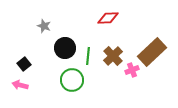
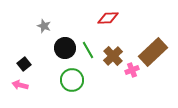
brown rectangle: moved 1 px right
green line: moved 6 px up; rotated 36 degrees counterclockwise
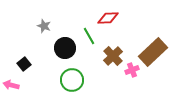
green line: moved 1 px right, 14 px up
pink arrow: moved 9 px left
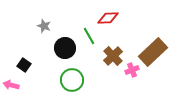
black square: moved 1 px down; rotated 16 degrees counterclockwise
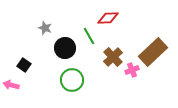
gray star: moved 1 px right, 2 px down
brown cross: moved 1 px down
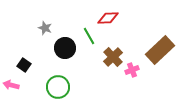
brown rectangle: moved 7 px right, 2 px up
green circle: moved 14 px left, 7 px down
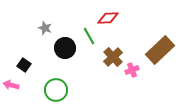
green circle: moved 2 px left, 3 px down
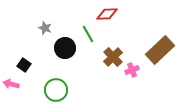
red diamond: moved 1 px left, 4 px up
green line: moved 1 px left, 2 px up
pink arrow: moved 1 px up
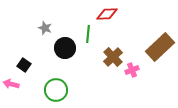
green line: rotated 36 degrees clockwise
brown rectangle: moved 3 px up
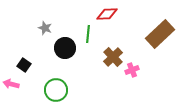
brown rectangle: moved 13 px up
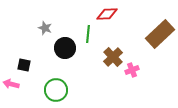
black square: rotated 24 degrees counterclockwise
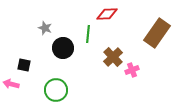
brown rectangle: moved 3 px left, 1 px up; rotated 12 degrees counterclockwise
black circle: moved 2 px left
